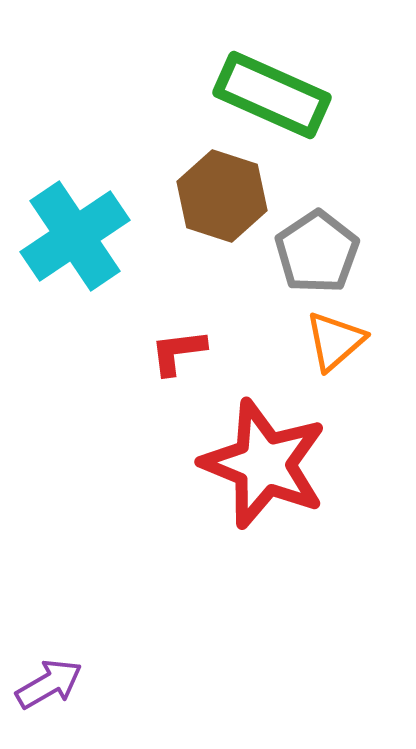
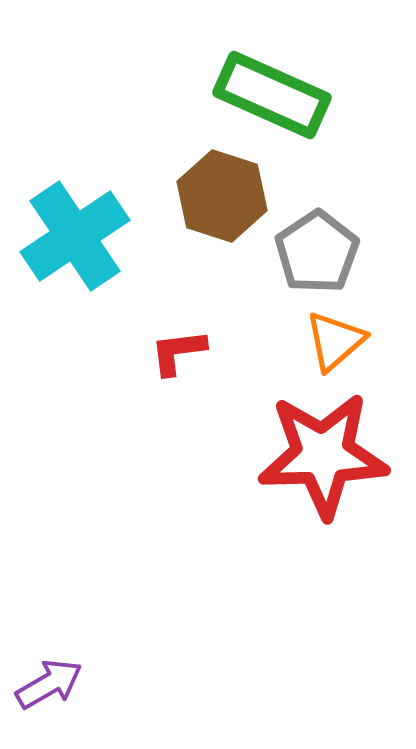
red star: moved 59 px right, 9 px up; rotated 24 degrees counterclockwise
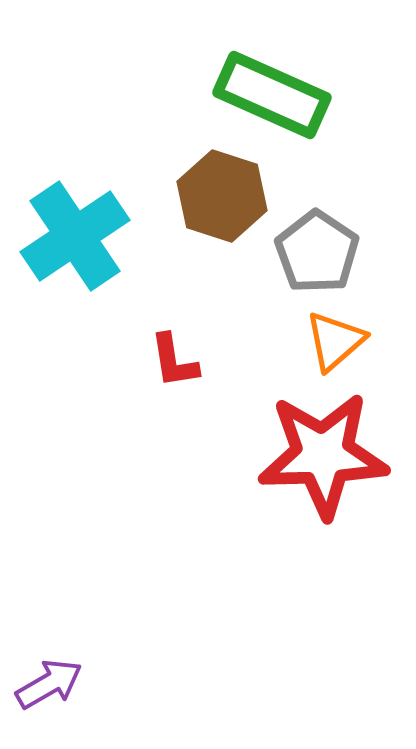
gray pentagon: rotated 4 degrees counterclockwise
red L-shape: moved 4 px left, 9 px down; rotated 92 degrees counterclockwise
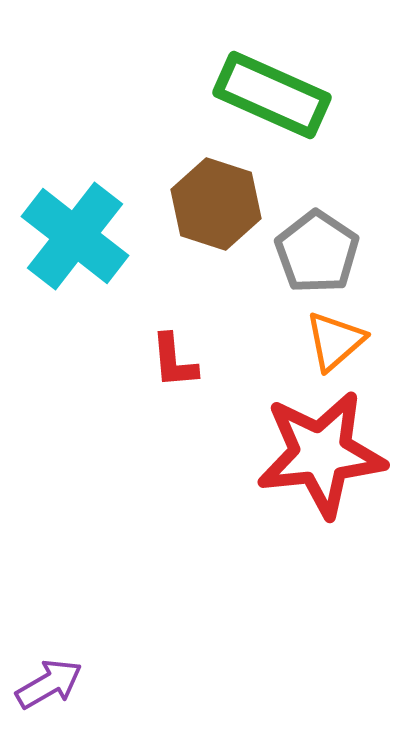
brown hexagon: moved 6 px left, 8 px down
cyan cross: rotated 18 degrees counterclockwise
red L-shape: rotated 4 degrees clockwise
red star: moved 2 px left, 1 px up; rotated 4 degrees counterclockwise
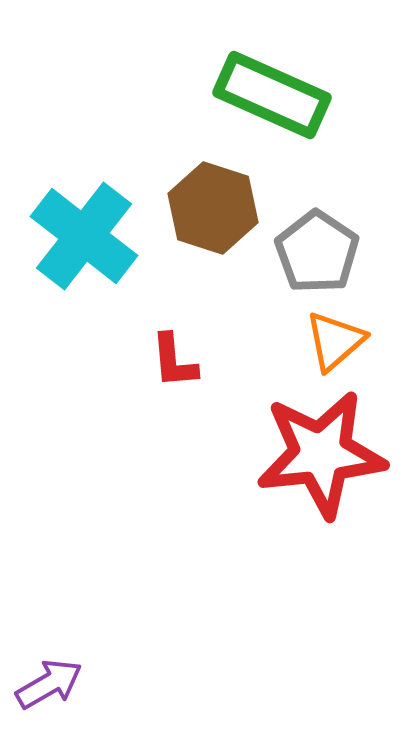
brown hexagon: moved 3 px left, 4 px down
cyan cross: moved 9 px right
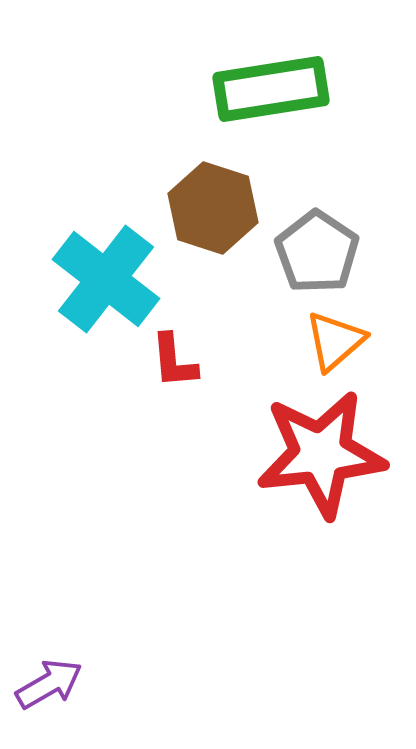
green rectangle: moved 1 px left, 6 px up; rotated 33 degrees counterclockwise
cyan cross: moved 22 px right, 43 px down
